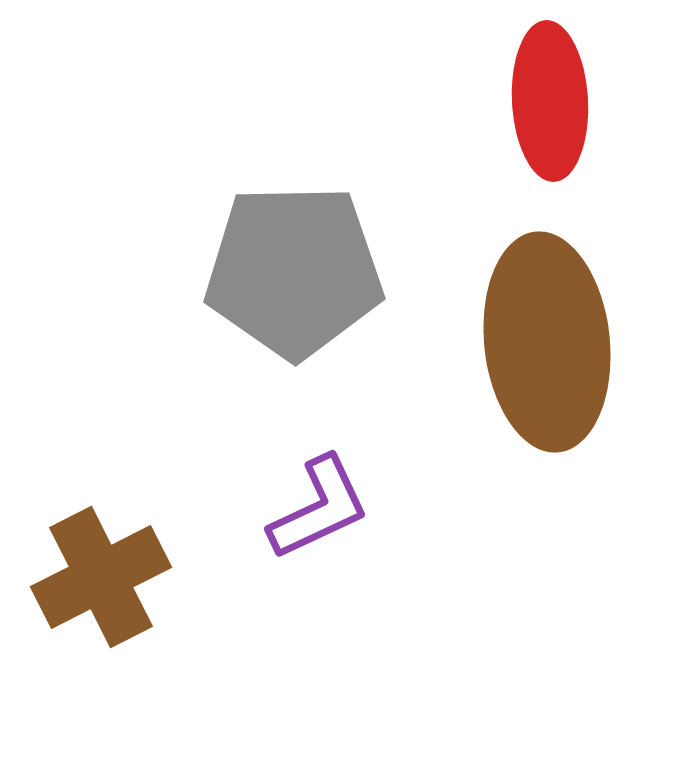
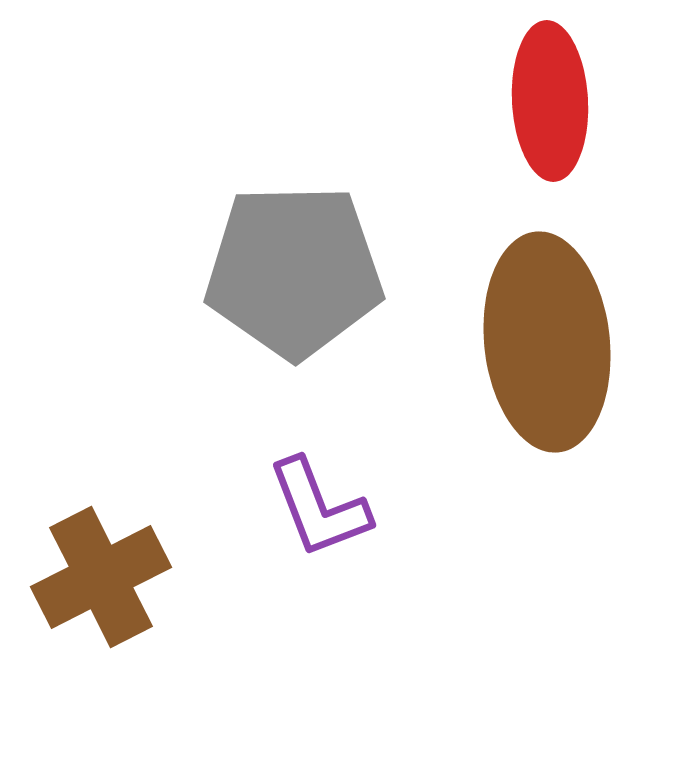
purple L-shape: rotated 94 degrees clockwise
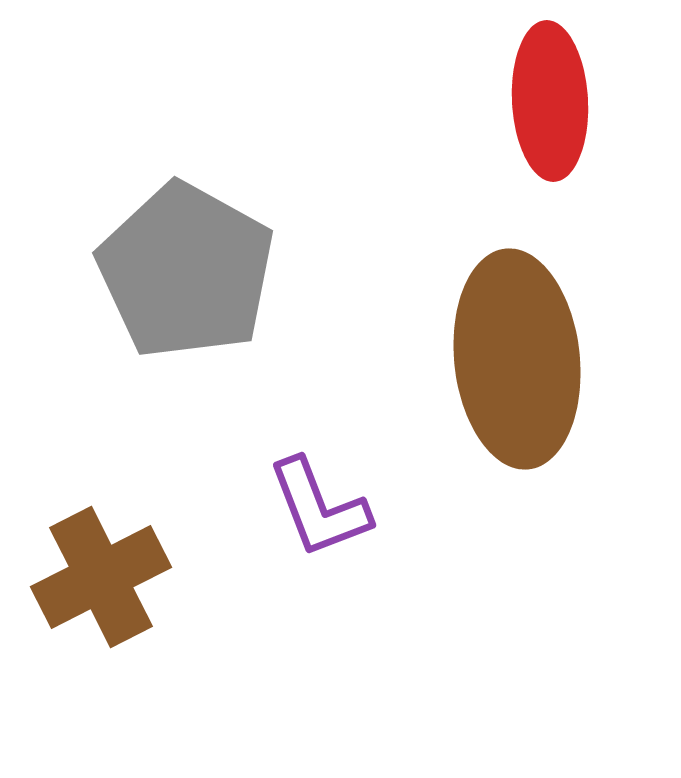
gray pentagon: moved 108 px left; rotated 30 degrees clockwise
brown ellipse: moved 30 px left, 17 px down
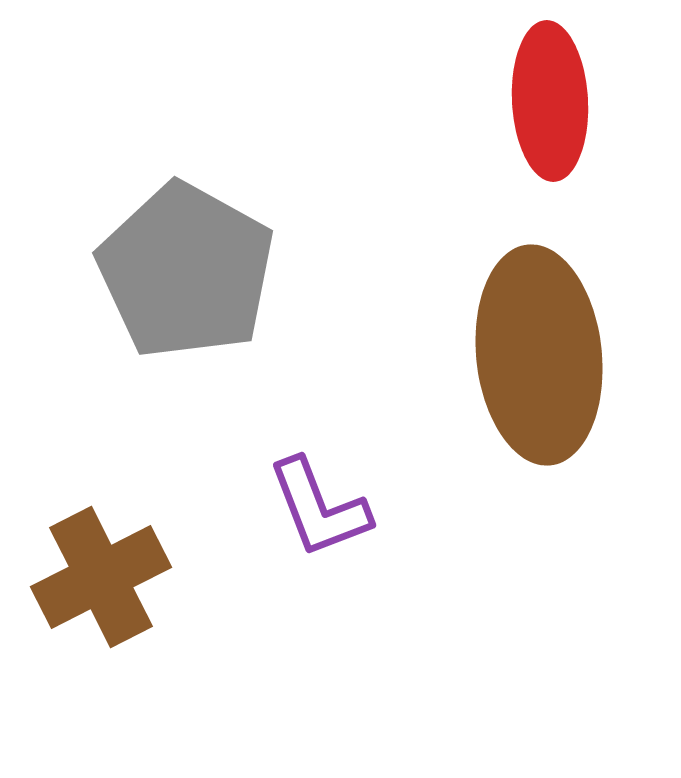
brown ellipse: moved 22 px right, 4 px up
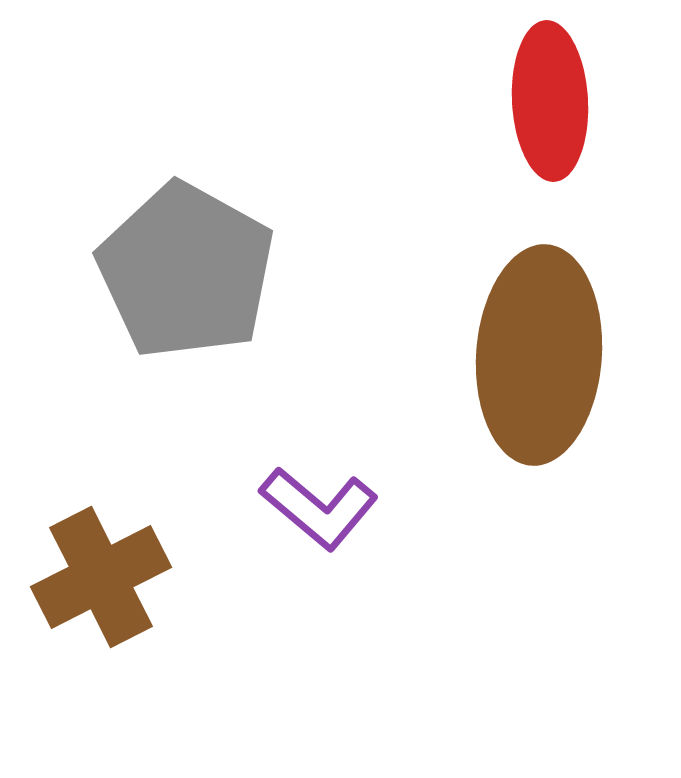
brown ellipse: rotated 10 degrees clockwise
purple L-shape: rotated 29 degrees counterclockwise
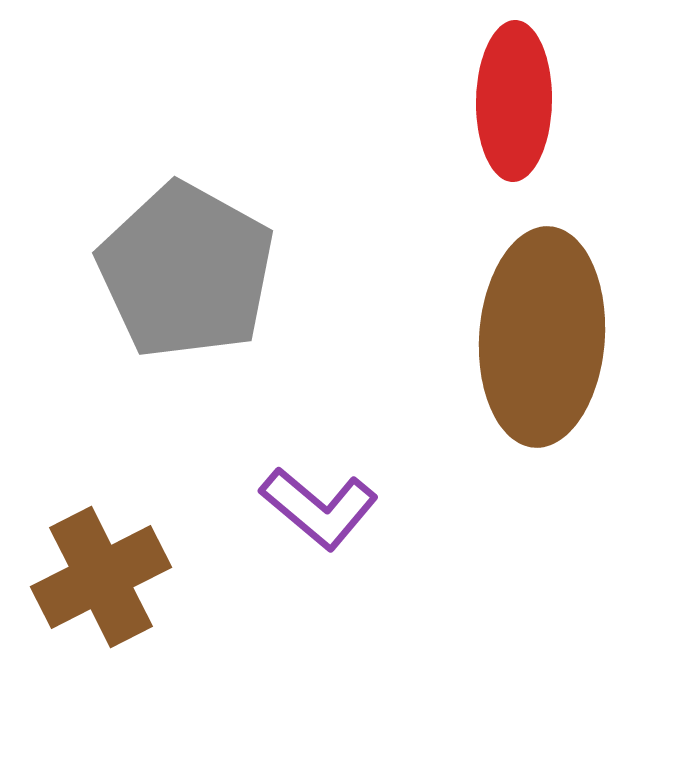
red ellipse: moved 36 px left; rotated 4 degrees clockwise
brown ellipse: moved 3 px right, 18 px up
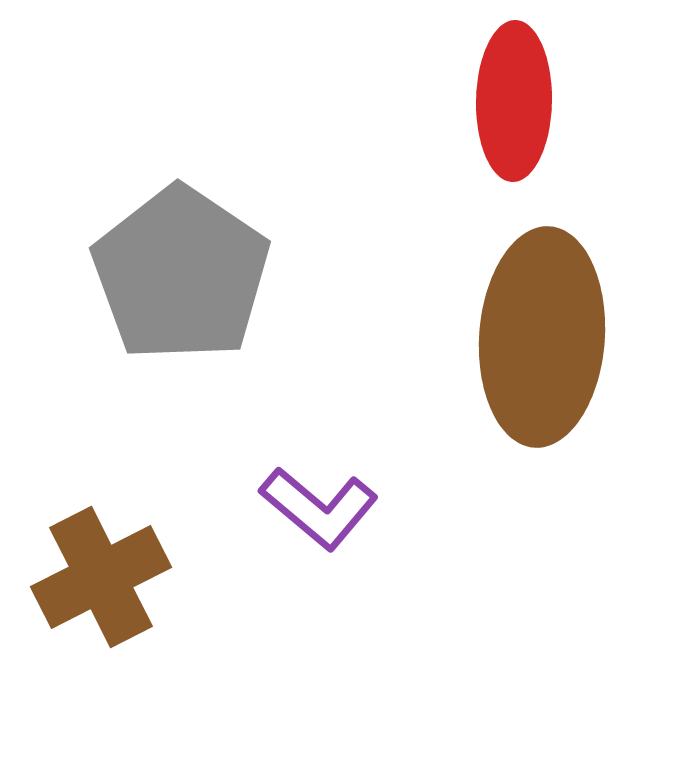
gray pentagon: moved 5 px left, 3 px down; rotated 5 degrees clockwise
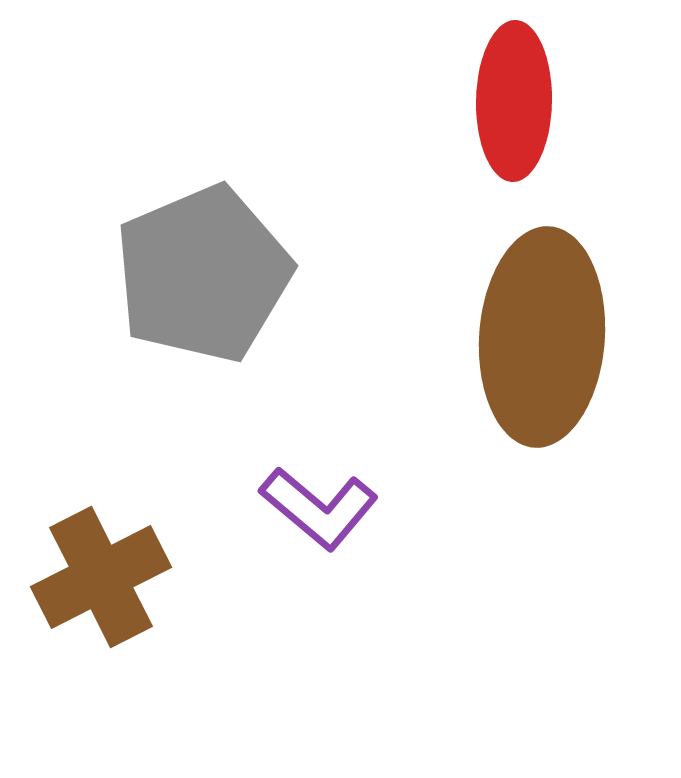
gray pentagon: moved 22 px right; rotated 15 degrees clockwise
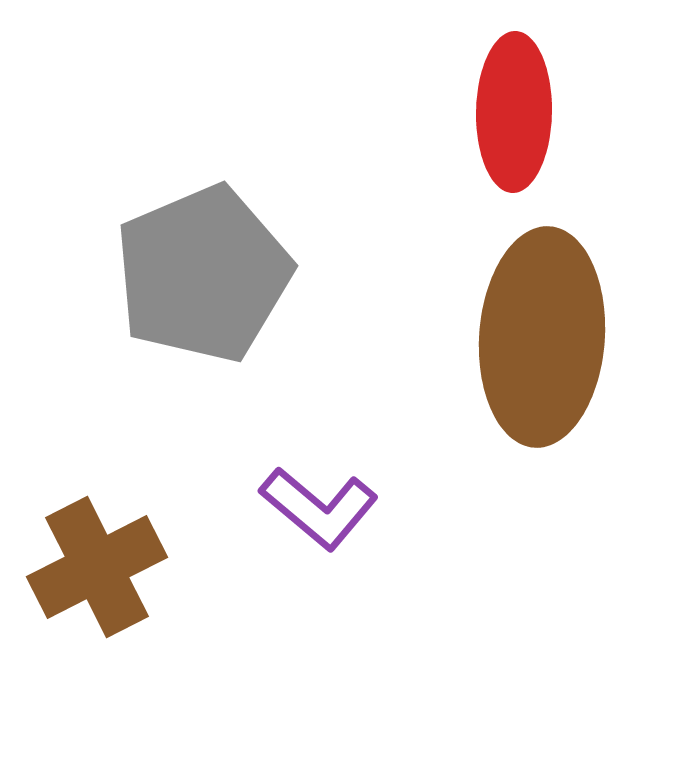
red ellipse: moved 11 px down
brown cross: moved 4 px left, 10 px up
